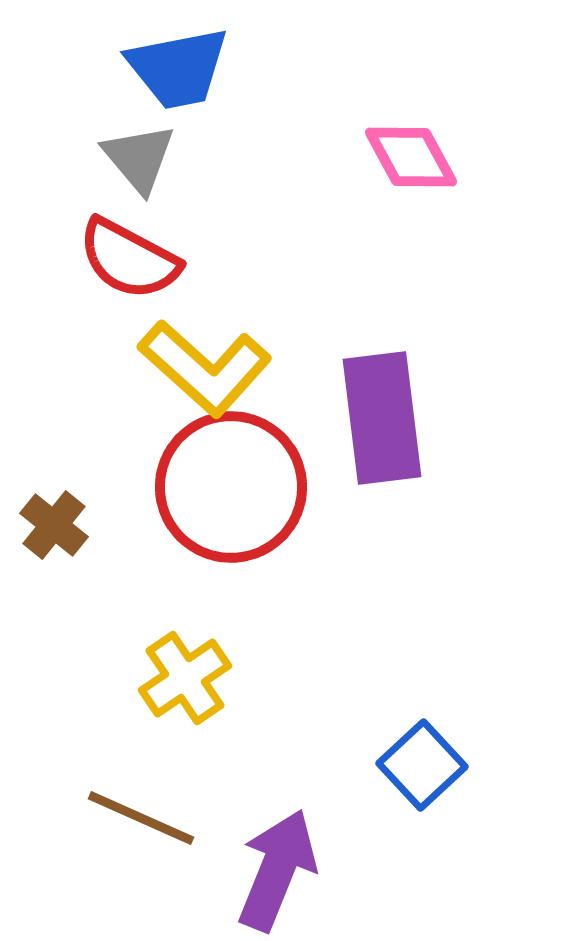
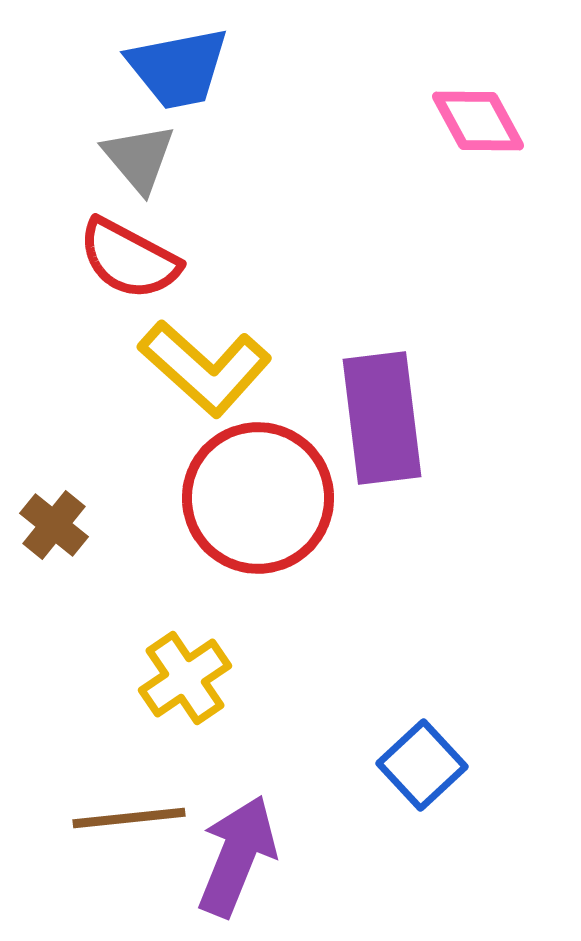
pink diamond: moved 67 px right, 36 px up
red circle: moved 27 px right, 11 px down
brown line: moved 12 px left; rotated 30 degrees counterclockwise
purple arrow: moved 40 px left, 14 px up
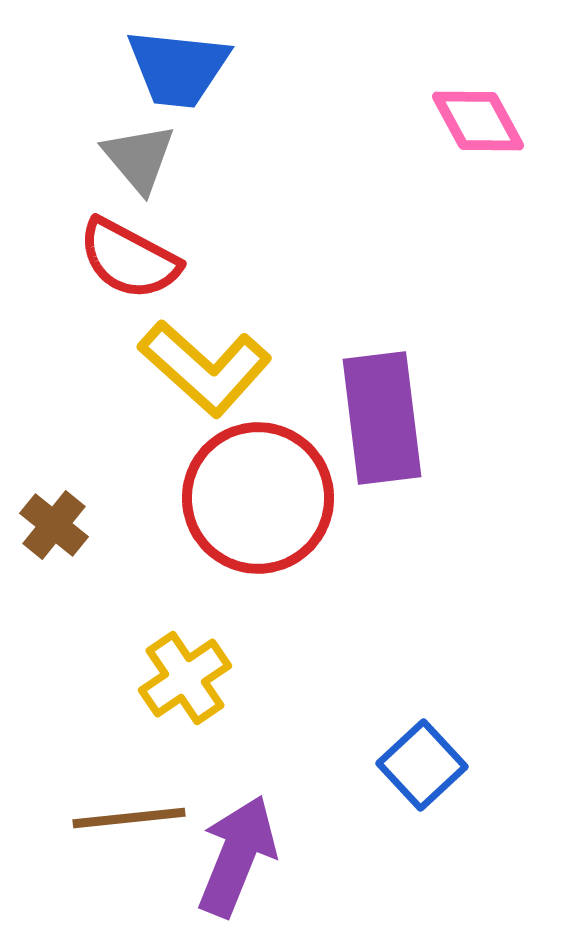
blue trapezoid: rotated 17 degrees clockwise
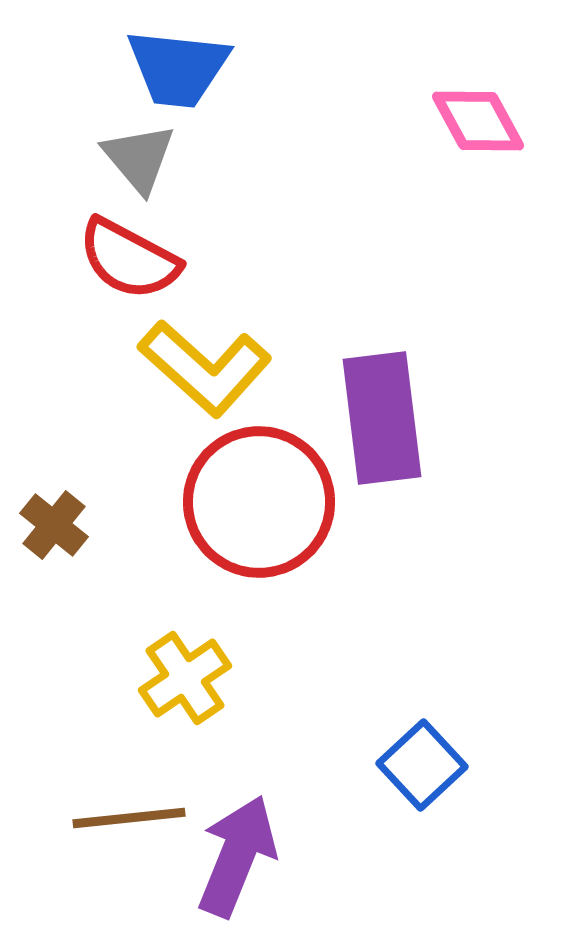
red circle: moved 1 px right, 4 px down
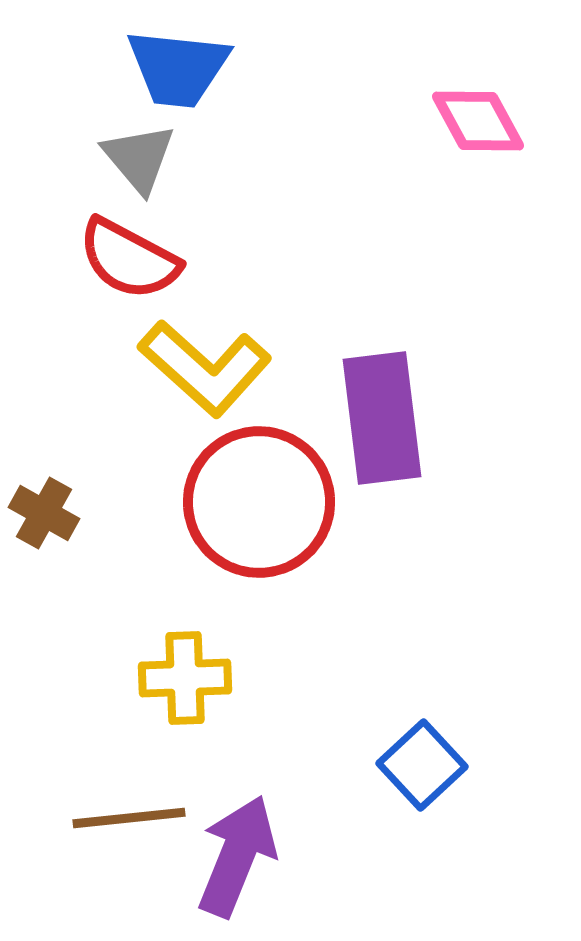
brown cross: moved 10 px left, 12 px up; rotated 10 degrees counterclockwise
yellow cross: rotated 32 degrees clockwise
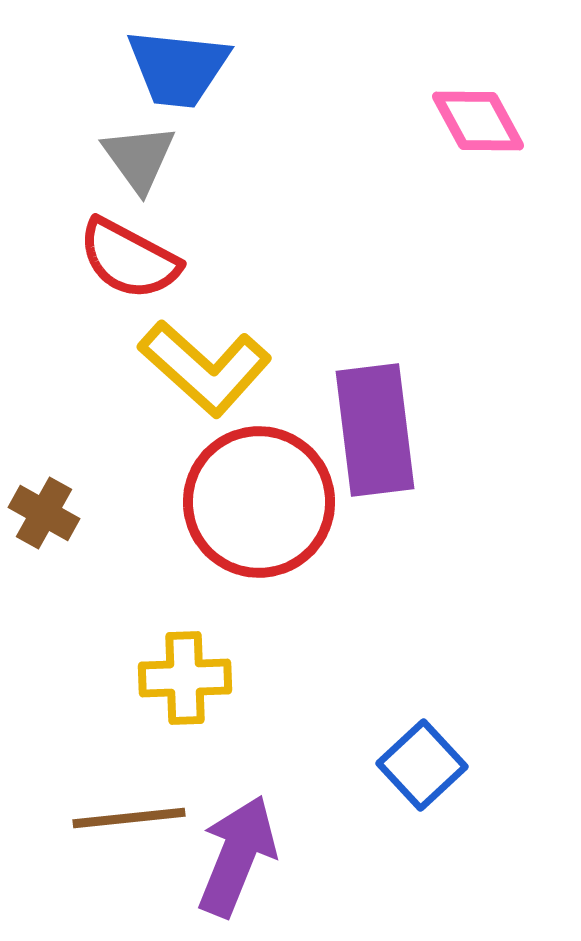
gray triangle: rotated 4 degrees clockwise
purple rectangle: moved 7 px left, 12 px down
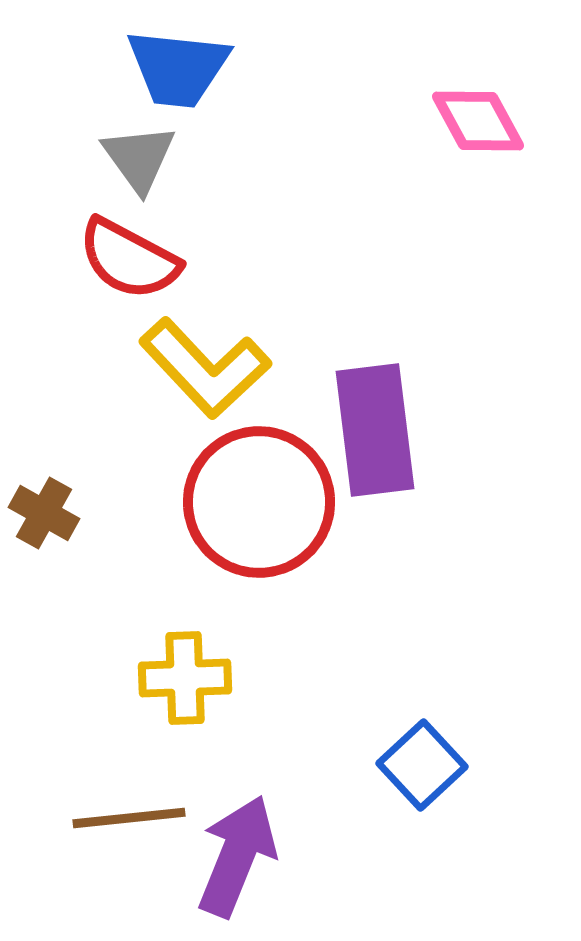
yellow L-shape: rotated 5 degrees clockwise
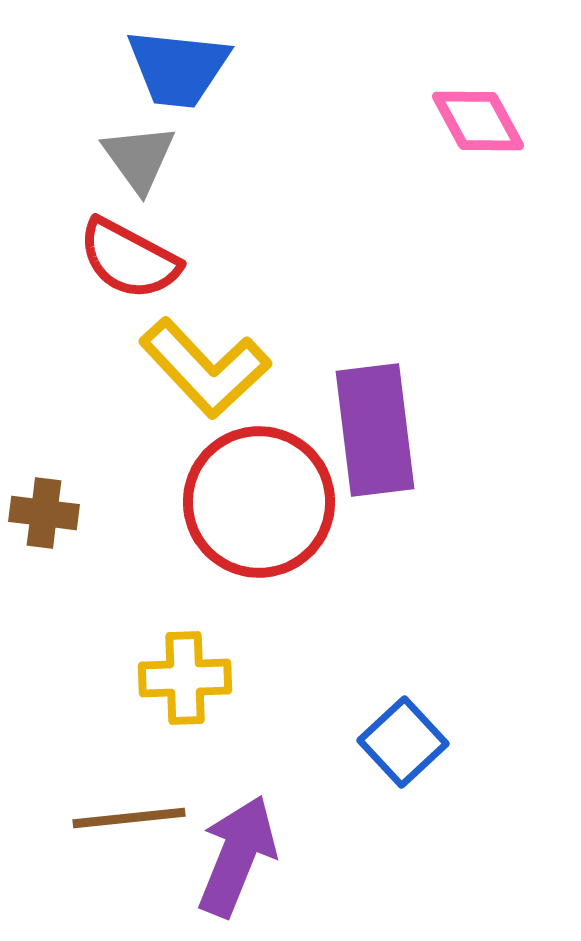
brown cross: rotated 22 degrees counterclockwise
blue square: moved 19 px left, 23 px up
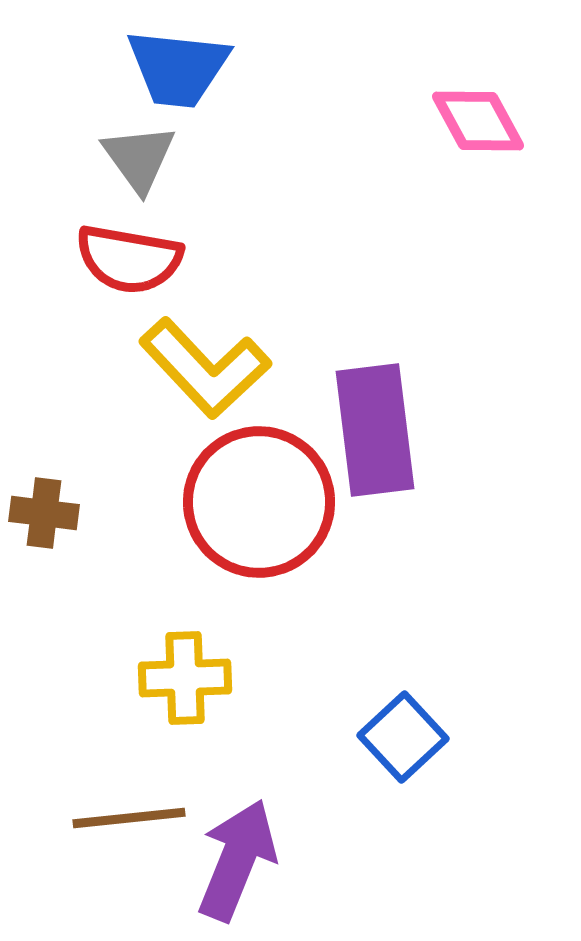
red semicircle: rotated 18 degrees counterclockwise
blue square: moved 5 px up
purple arrow: moved 4 px down
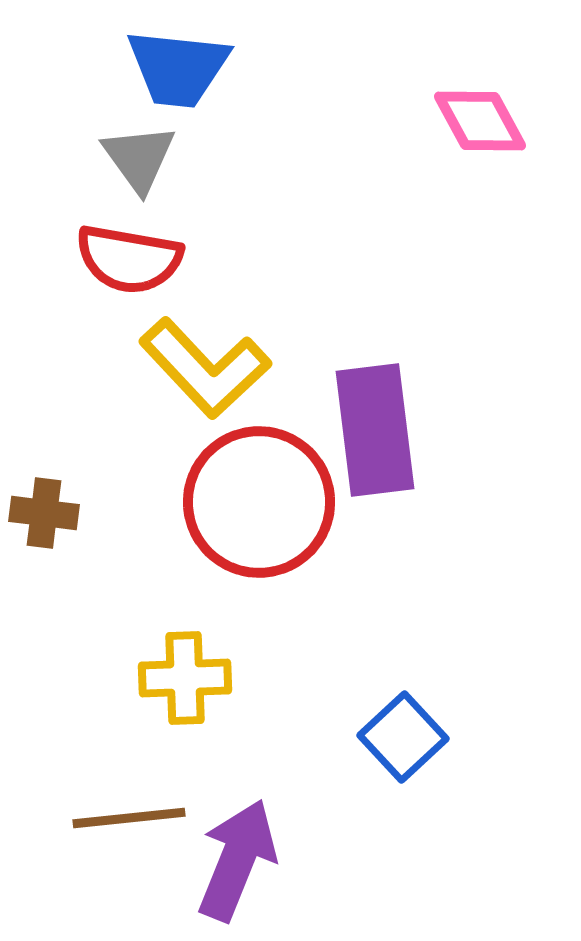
pink diamond: moved 2 px right
